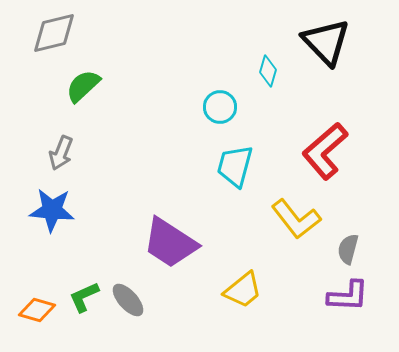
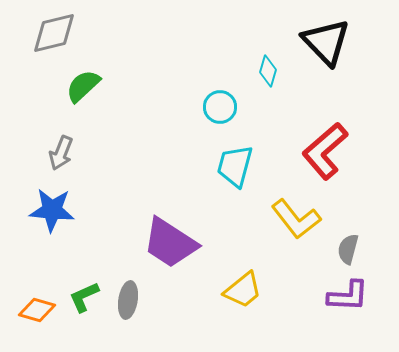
gray ellipse: rotated 51 degrees clockwise
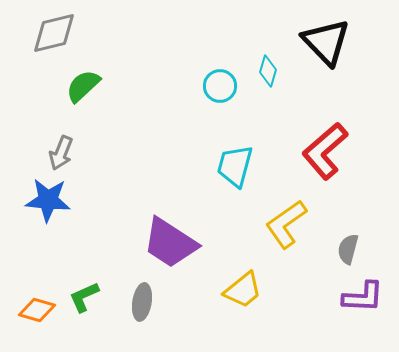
cyan circle: moved 21 px up
blue star: moved 4 px left, 10 px up
yellow L-shape: moved 10 px left, 5 px down; rotated 93 degrees clockwise
purple L-shape: moved 15 px right, 1 px down
gray ellipse: moved 14 px right, 2 px down
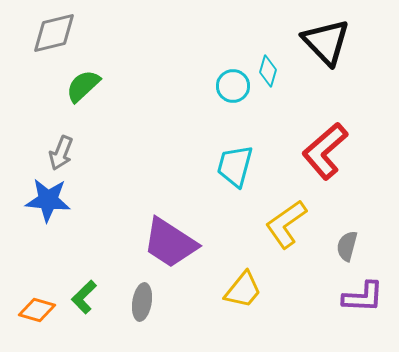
cyan circle: moved 13 px right
gray semicircle: moved 1 px left, 3 px up
yellow trapezoid: rotated 12 degrees counterclockwise
green L-shape: rotated 20 degrees counterclockwise
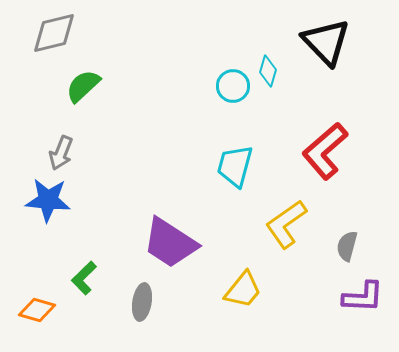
green L-shape: moved 19 px up
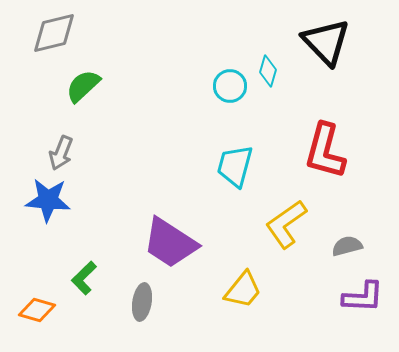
cyan circle: moved 3 px left
red L-shape: rotated 34 degrees counterclockwise
gray semicircle: rotated 60 degrees clockwise
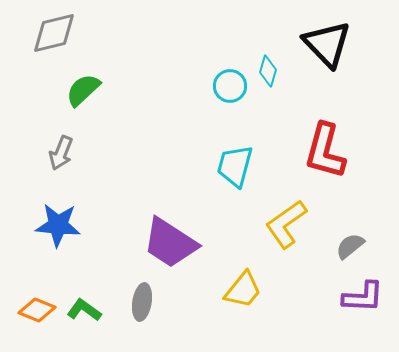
black triangle: moved 1 px right, 2 px down
green semicircle: moved 4 px down
blue star: moved 10 px right, 25 px down
gray semicircle: moved 3 px right; rotated 24 degrees counterclockwise
green L-shape: moved 32 px down; rotated 80 degrees clockwise
orange diamond: rotated 6 degrees clockwise
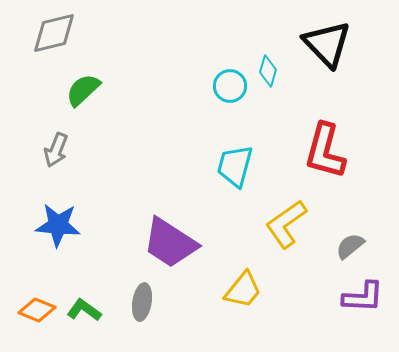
gray arrow: moved 5 px left, 3 px up
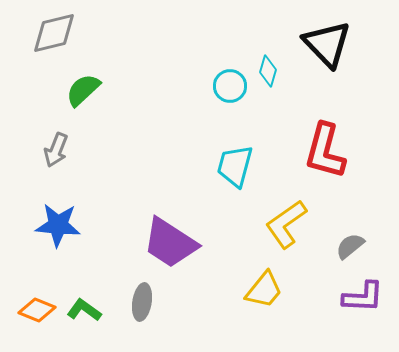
yellow trapezoid: moved 21 px right
